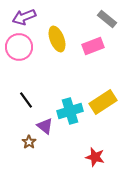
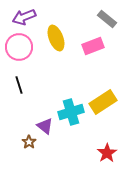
yellow ellipse: moved 1 px left, 1 px up
black line: moved 7 px left, 15 px up; rotated 18 degrees clockwise
cyan cross: moved 1 px right, 1 px down
red star: moved 12 px right, 4 px up; rotated 24 degrees clockwise
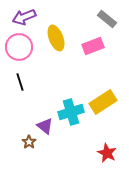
black line: moved 1 px right, 3 px up
red star: rotated 12 degrees counterclockwise
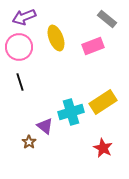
red star: moved 4 px left, 5 px up
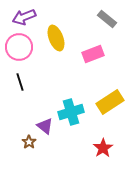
pink rectangle: moved 8 px down
yellow rectangle: moved 7 px right
red star: rotated 12 degrees clockwise
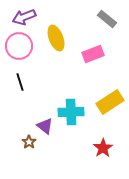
pink circle: moved 1 px up
cyan cross: rotated 15 degrees clockwise
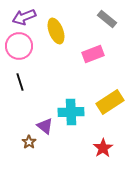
yellow ellipse: moved 7 px up
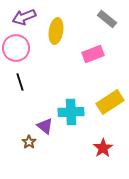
yellow ellipse: rotated 30 degrees clockwise
pink circle: moved 3 px left, 2 px down
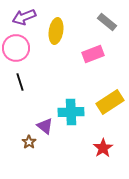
gray rectangle: moved 3 px down
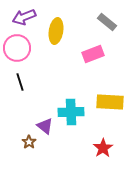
pink circle: moved 1 px right
yellow rectangle: rotated 36 degrees clockwise
